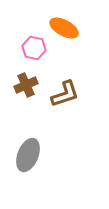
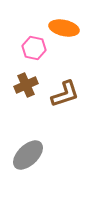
orange ellipse: rotated 16 degrees counterclockwise
gray ellipse: rotated 24 degrees clockwise
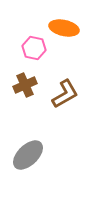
brown cross: moved 1 px left
brown L-shape: rotated 12 degrees counterclockwise
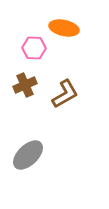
pink hexagon: rotated 10 degrees counterclockwise
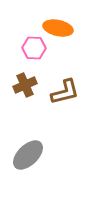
orange ellipse: moved 6 px left
brown L-shape: moved 2 px up; rotated 16 degrees clockwise
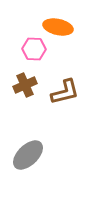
orange ellipse: moved 1 px up
pink hexagon: moved 1 px down
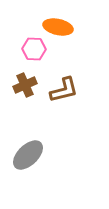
brown L-shape: moved 1 px left, 2 px up
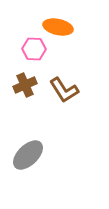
brown L-shape: rotated 72 degrees clockwise
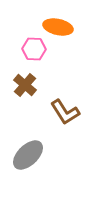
brown cross: rotated 25 degrees counterclockwise
brown L-shape: moved 1 px right, 22 px down
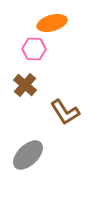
orange ellipse: moved 6 px left, 4 px up; rotated 28 degrees counterclockwise
